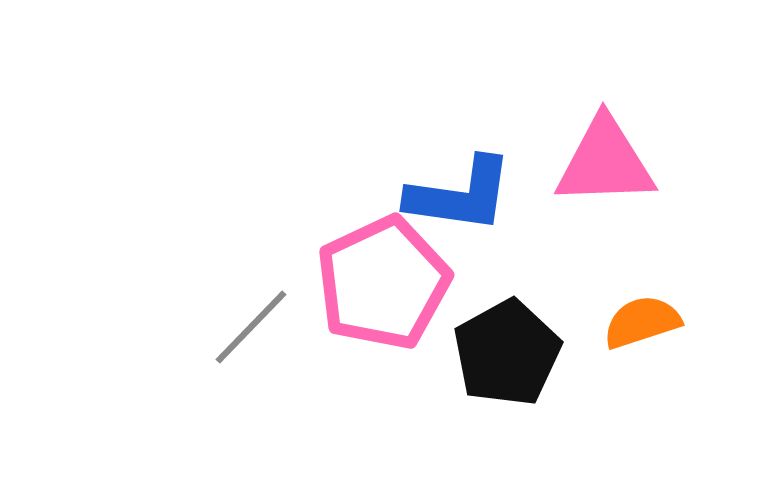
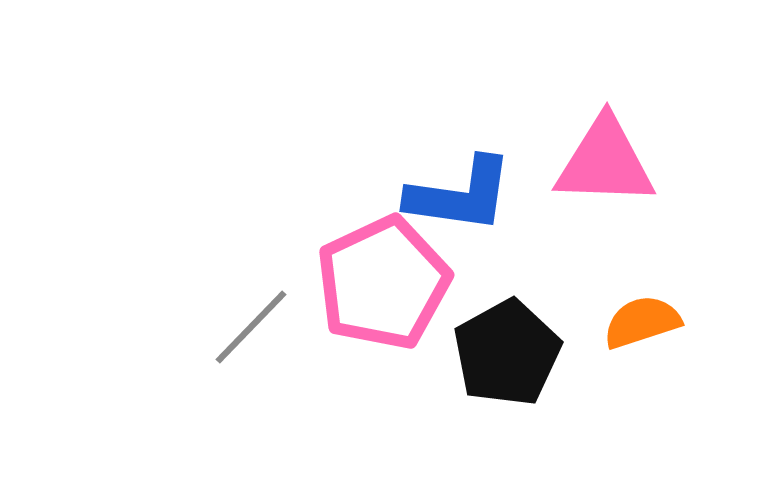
pink triangle: rotated 4 degrees clockwise
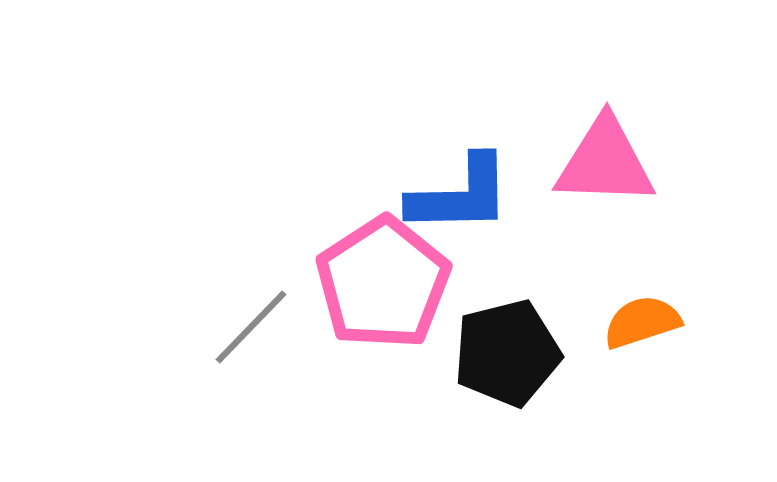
blue L-shape: rotated 9 degrees counterclockwise
pink pentagon: rotated 8 degrees counterclockwise
black pentagon: rotated 15 degrees clockwise
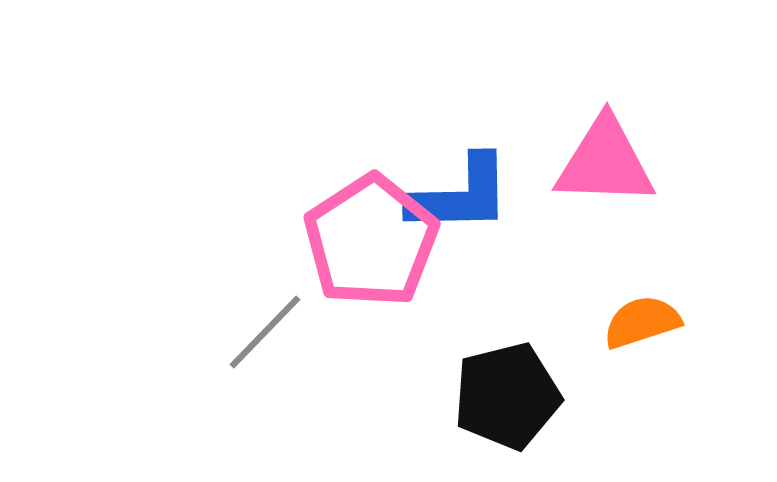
pink pentagon: moved 12 px left, 42 px up
gray line: moved 14 px right, 5 px down
black pentagon: moved 43 px down
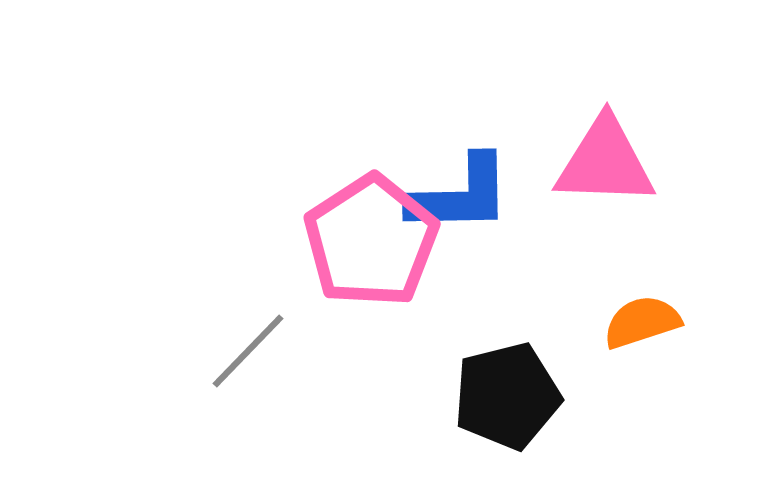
gray line: moved 17 px left, 19 px down
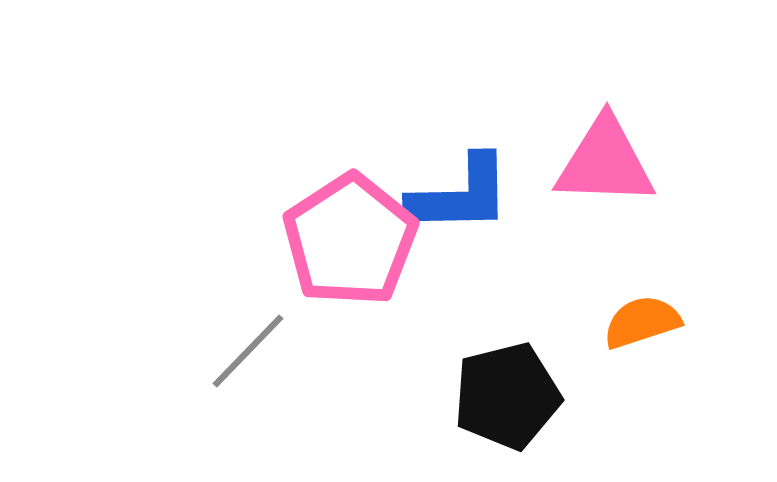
pink pentagon: moved 21 px left, 1 px up
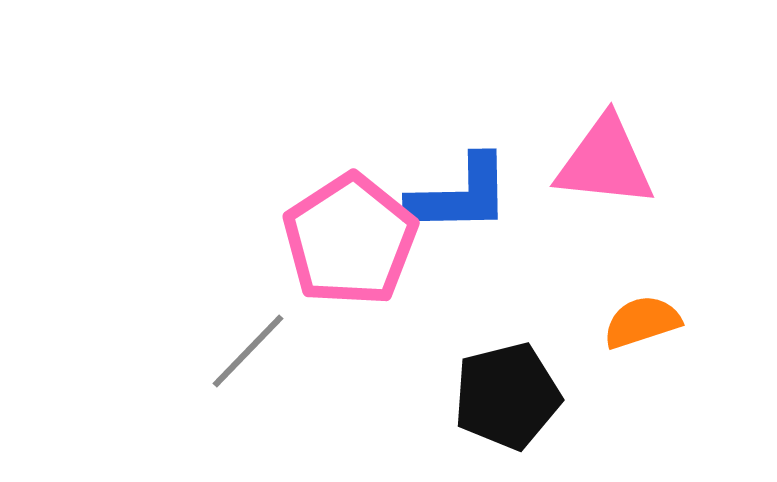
pink triangle: rotated 4 degrees clockwise
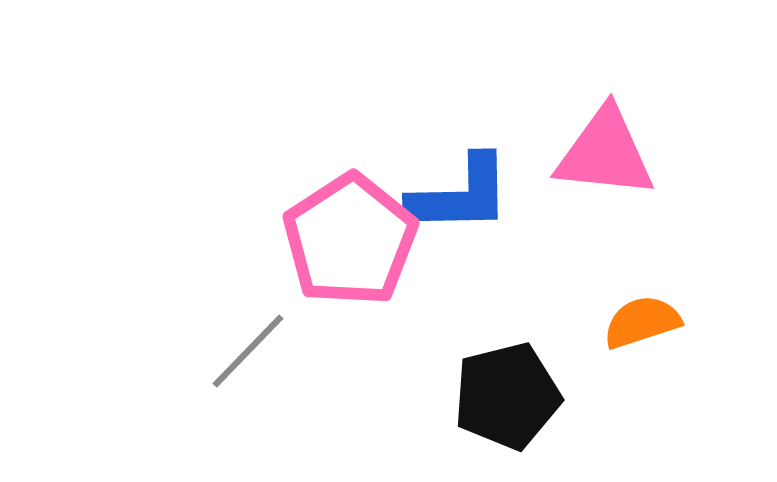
pink triangle: moved 9 px up
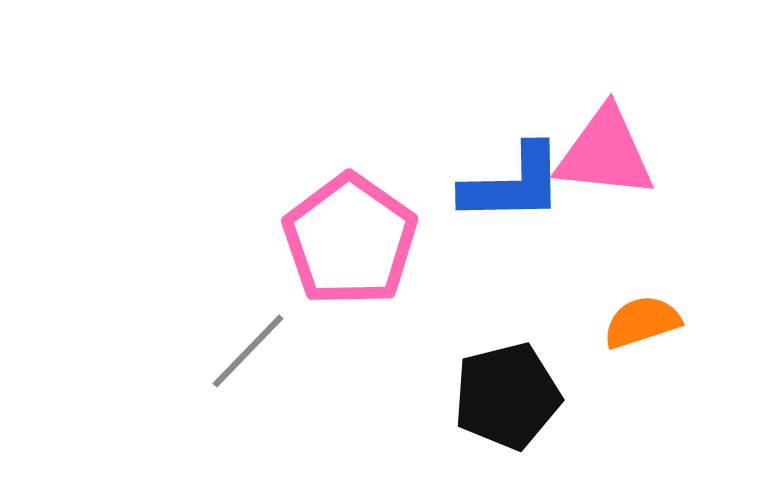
blue L-shape: moved 53 px right, 11 px up
pink pentagon: rotated 4 degrees counterclockwise
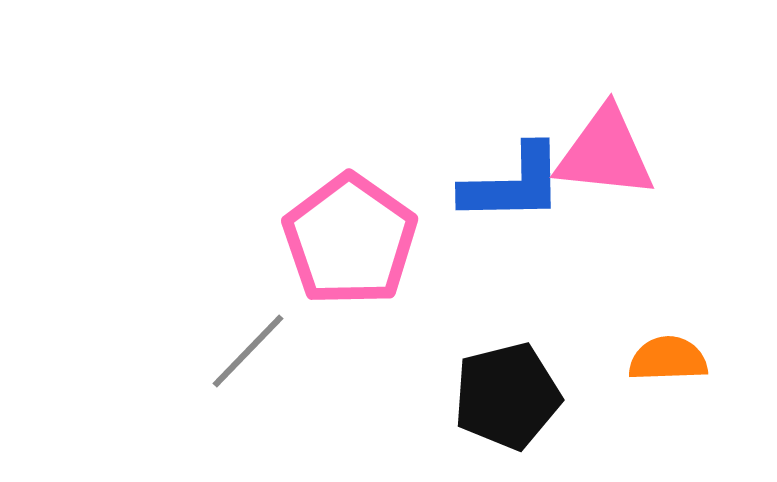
orange semicircle: moved 26 px right, 37 px down; rotated 16 degrees clockwise
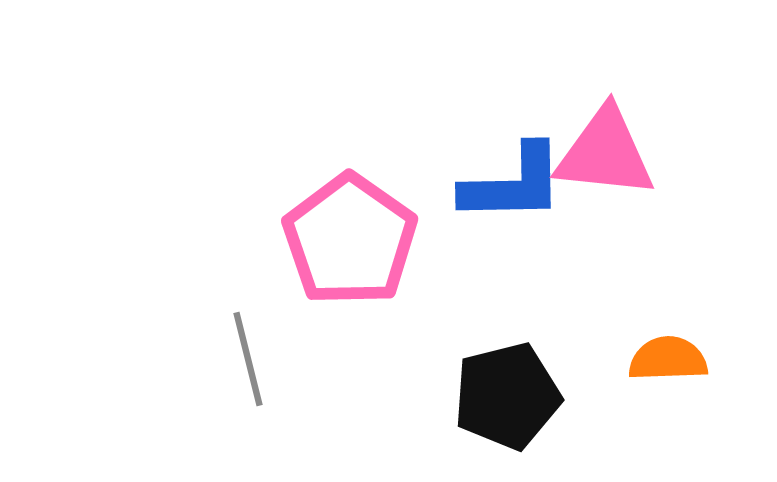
gray line: moved 8 px down; rotated 58 degrees counterclockwise
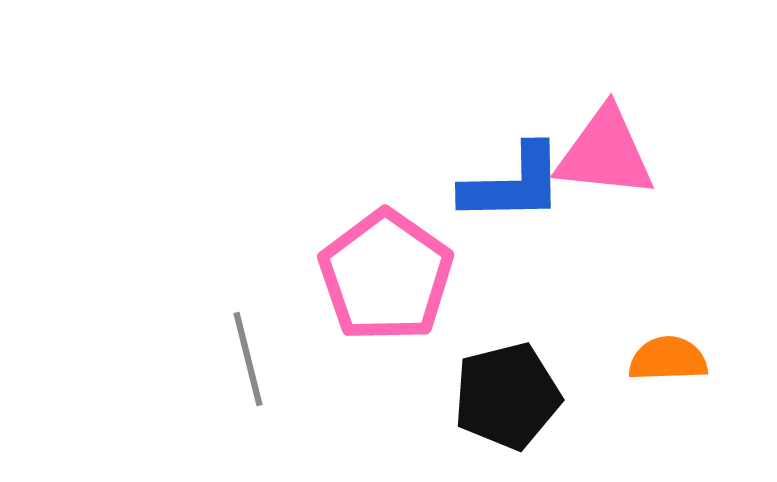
pink pentagon: moved 36 px right, 36 px down
